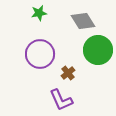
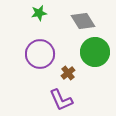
green circle: moved 3 px left, 2 px down
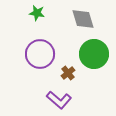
green star: moved 2 px left; rotated 21 degrees clockwise
gray diamond: moved 2 px up; rotated 15 degrees clockwise
green circle: moved 1 px left, 2 px down
purple L-shape: moved 2 px left; rotated 25 degrees counterclockwise
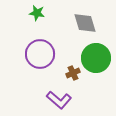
gray diamond: moved 2 px right, 4 px down
green circle: moved 2 px right, 4 px down
brown cross: moved 5 px right; rotated 16 degrees clockwise
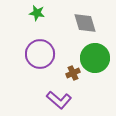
green circle: moved 1 px left
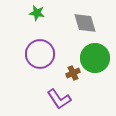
purple L-shape: moved 1 px up; rotated 15 degrees clockwise
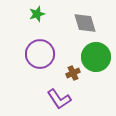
green star: moved 1 px down; rotated 28 degrees counterclockwise
green circle: moved 1 px right, 1 px up
